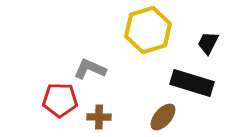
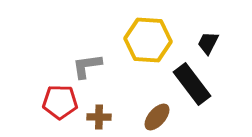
yellow hexagon: moved 10 px down; rotated 21 degrees clockwise
gray L-shape: moved 3 px left, 3 px up; rotated 32 degrees counterclockwise
black rectangle: moved 1 px down; rotated 36 degrees clockwise
red pentagon: moved 2 px down
brown ellipse: moved 6 px left
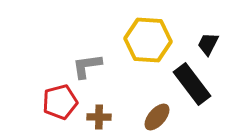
black trapezoid: moved 1 px down
red pentagon: rotated 16 degrees counterclockwise
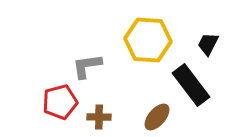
black rectangle: moved 1 px left, 1 px down
